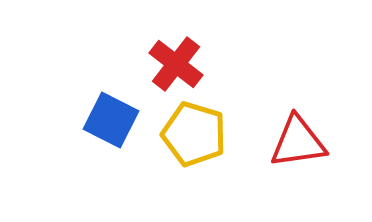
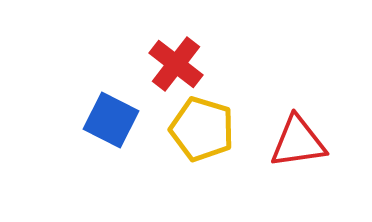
yellow pentagon: moved 8 px right, 5 px up
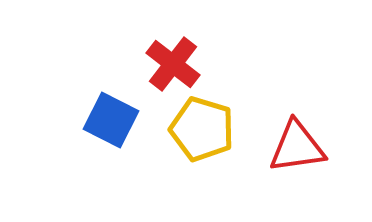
red cross: moved 3 px left
red triangle: moved 1 px left, 5 px down
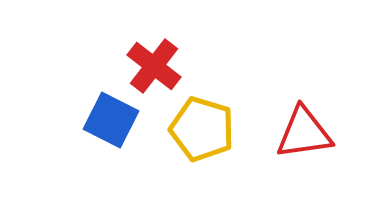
red cross: moved 19 px left, 2 px down
red triangle: moved 7 px right, 14 px up
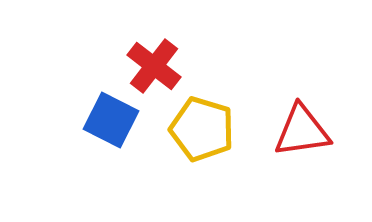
red triangle: moved 2 px left, 2 px up
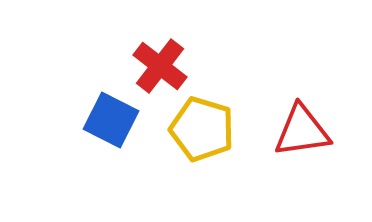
red cross: moved 6 px right
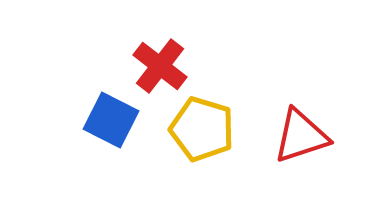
red triangle: moved 1 px left, 5 px down; rotated 10 degrees counterclockwise
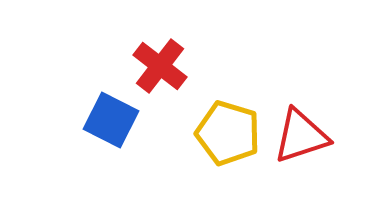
yellow pentagon: moved 26 px right, 4 px down
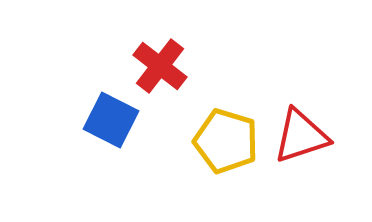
yellow pentagon: moved 2 px left, 8 px down
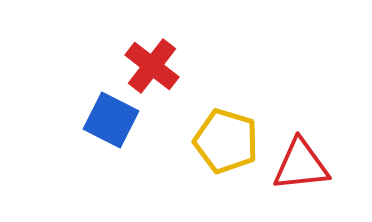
red cross: moved 8 px left
red triangle: moved 29 px down; rotated 12 degrees clockwise
